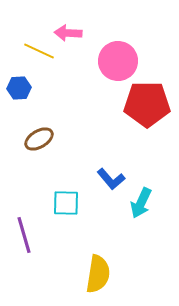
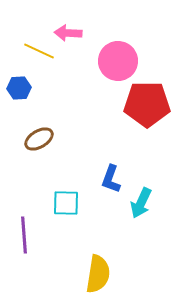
blue L-shape: rotated 60 degrees clockwise
purple line: rotated 12 degrees clockwise
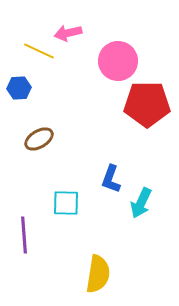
pink arrow: rotated 16 degrees counterclockwise
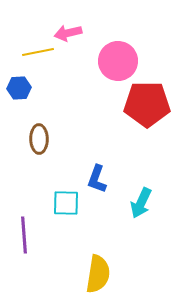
yellow line: moved 1 px left, 1 px down; rotated 36 degrees counterclockwise
brown ellipse: rotated 60 degrees counterclockwise
blue L-shape: moved 14 px left
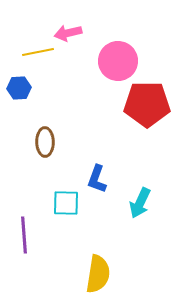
brown ellipse: moved 6 px right, 3 px down
cyan arrow: moved 1 px left
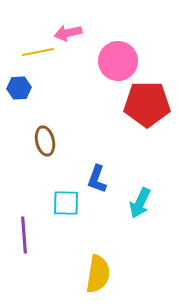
brown ellipse: moved 1 px up; rotated 12 degrees counterclockwise
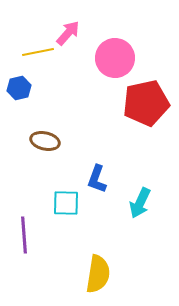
pink arrow: rotated 144 degrees clockwise
pink circle: moved 3 px left, 3 px up
blue hexagon: rotated 10 degrees counterclockwise
red pentagon: moved 1 px left, 1 px up; rotated 12 degrees counterclockwise
brown ellipse: rotated 64 degrees counterclockwise
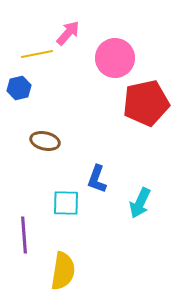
yellow line: moved 1 px left, 2 px down
yellow semicircle: moved 35 px left, 3 px up
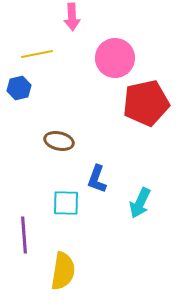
pink arrow: moved 4 px right, 16 px up; rotated 136 degrees clockwise
brown ellipse: moved 14 px right
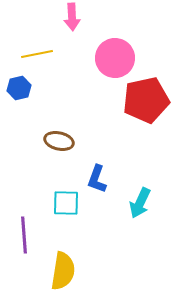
red pentagon: moved 3 px up
